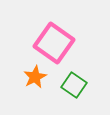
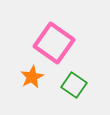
orange star: moved 3 px left
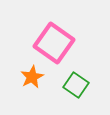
green square: moved 2 px right
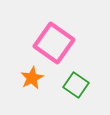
orange star: moved 1 px down
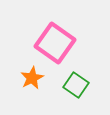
pink square: moved 1 px right
